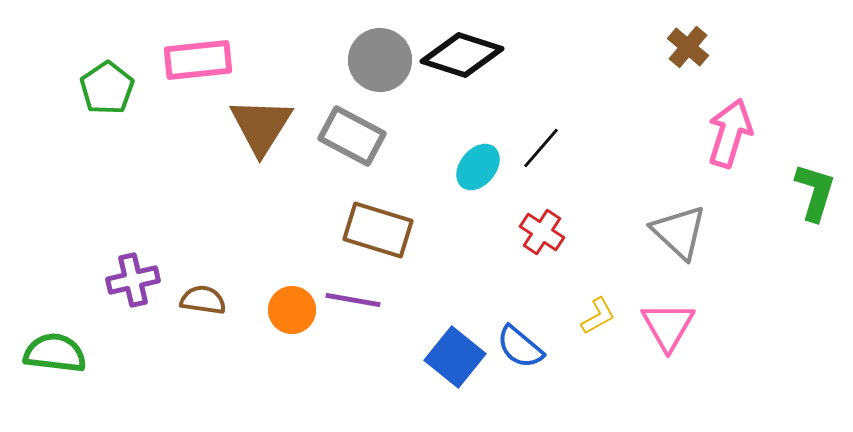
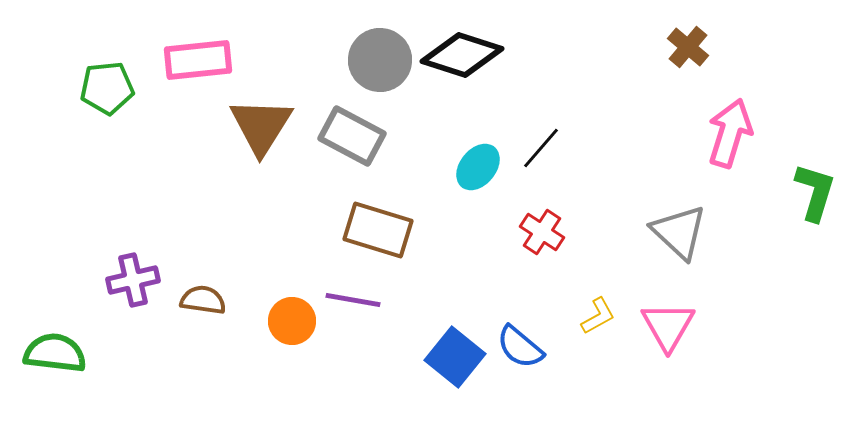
green pentagon: rotated 28 degrees clockwise
orange circle: moved 11 px down
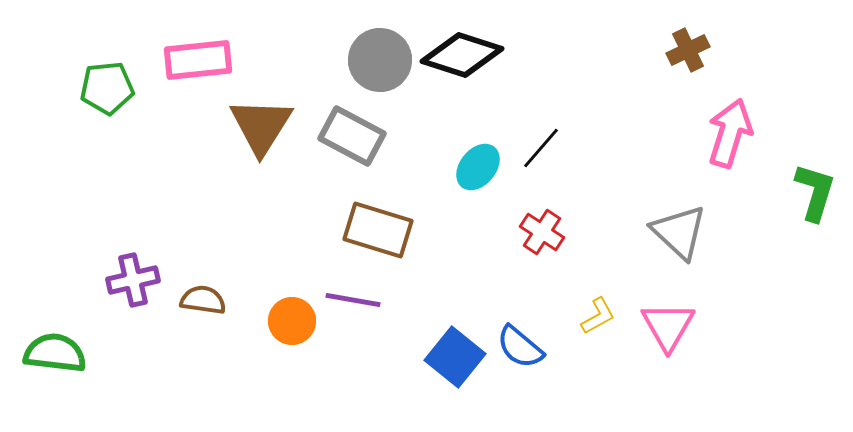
brown cross: moved 3 px down; rotated 24 degrees clockwise
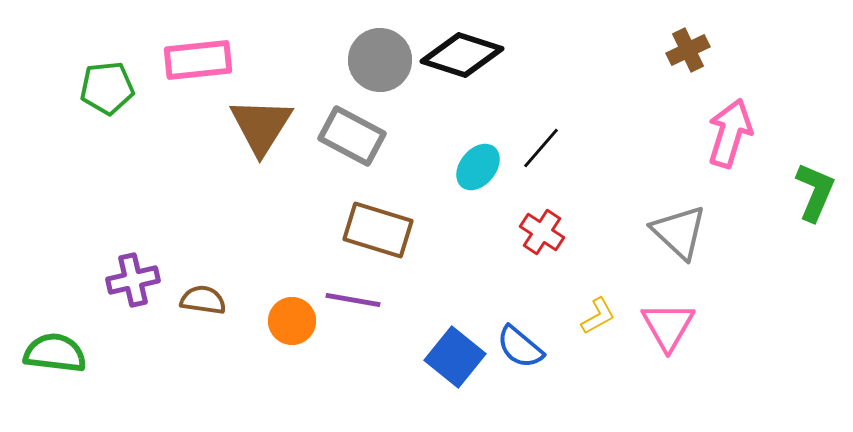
green L-shape: rotated 6 degrees clockwise
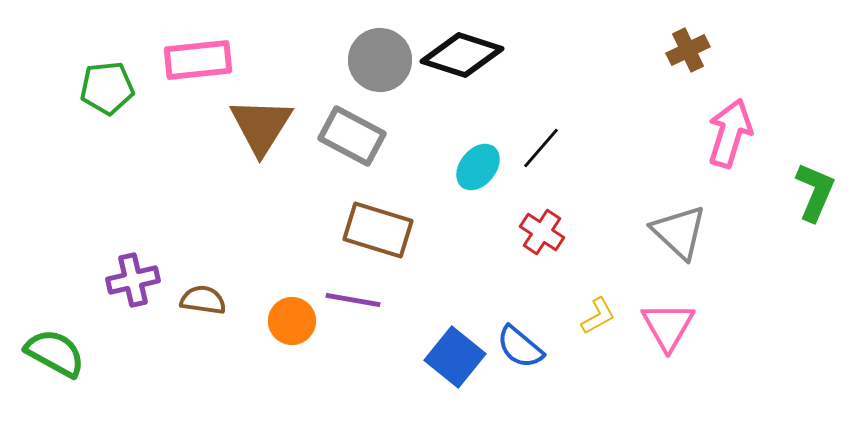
green semicircle: rotated 22 degrees clockwise
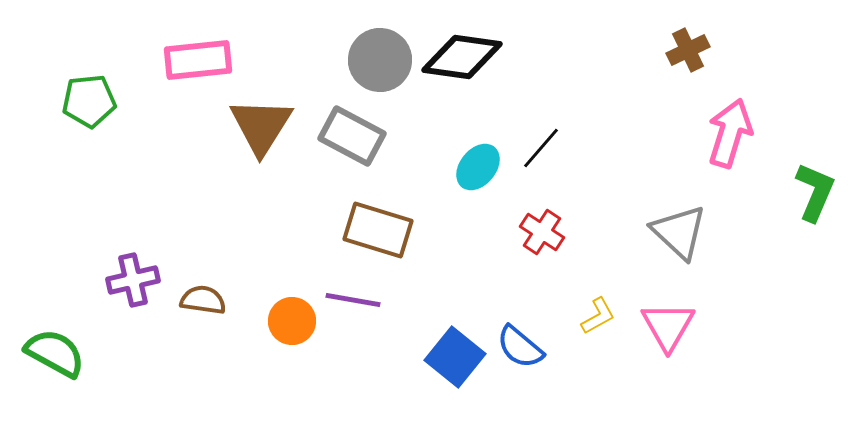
black diamond: moved 2 px down; rotated 10 degrees counterclockwise
green pentagon: moved 18 px left, 13 px down
